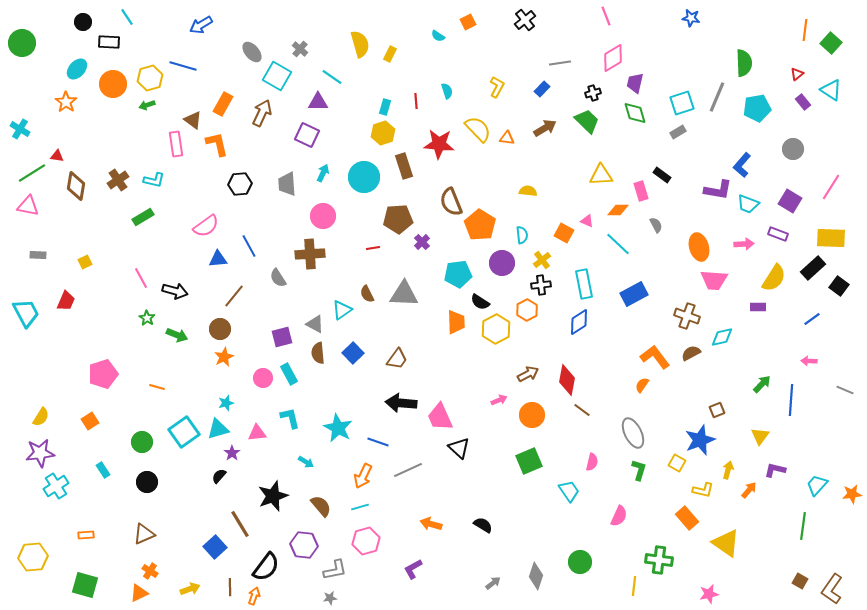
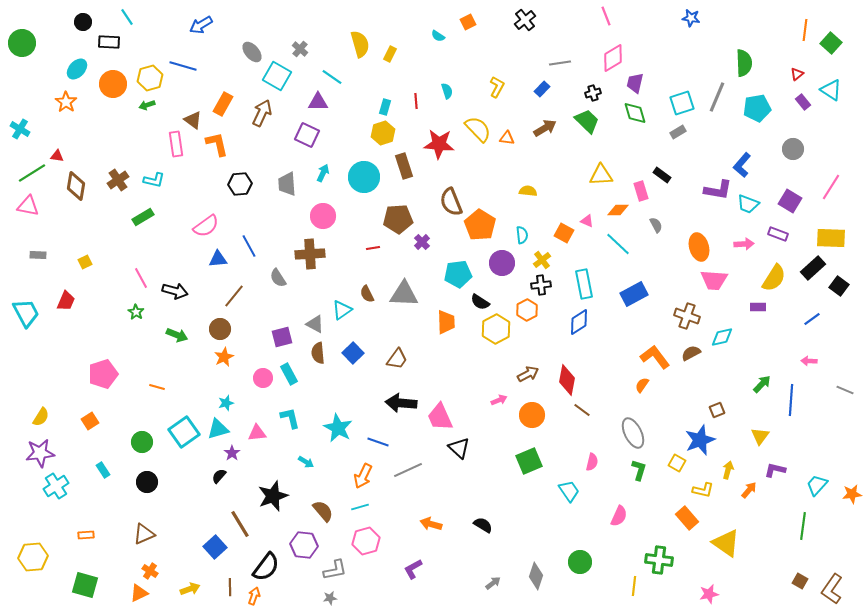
green star at (147, 318): moved 11 px left, 6 px up
orange trapezoid at (456, 322): moved 10 px left
brown semicircle at (321, 506): moved 2 px right, 5 px down
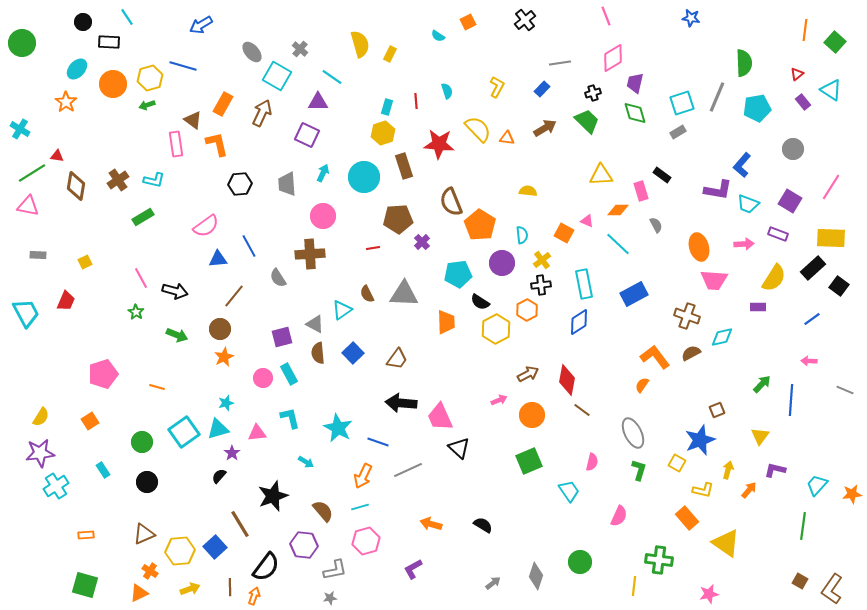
green square at (831, 43): moved 4 px right, 1 px up
cyan rectangle at (385, 107): moved 2 px right
yellow hexagon at (33, 557): moved 147 px right, 6 px up
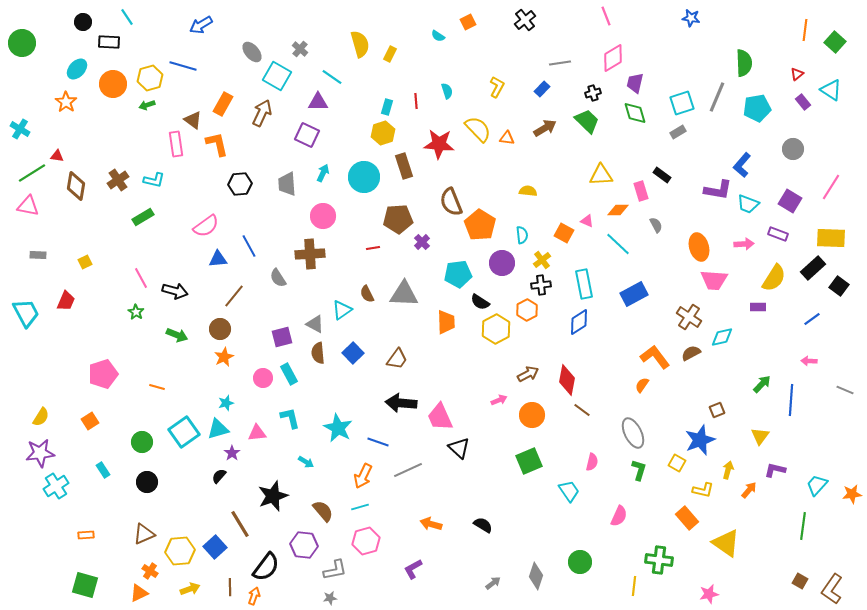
brown cross at (687, 316): moved 2 px right, 1 px down; rotated 15 degrees clockwise
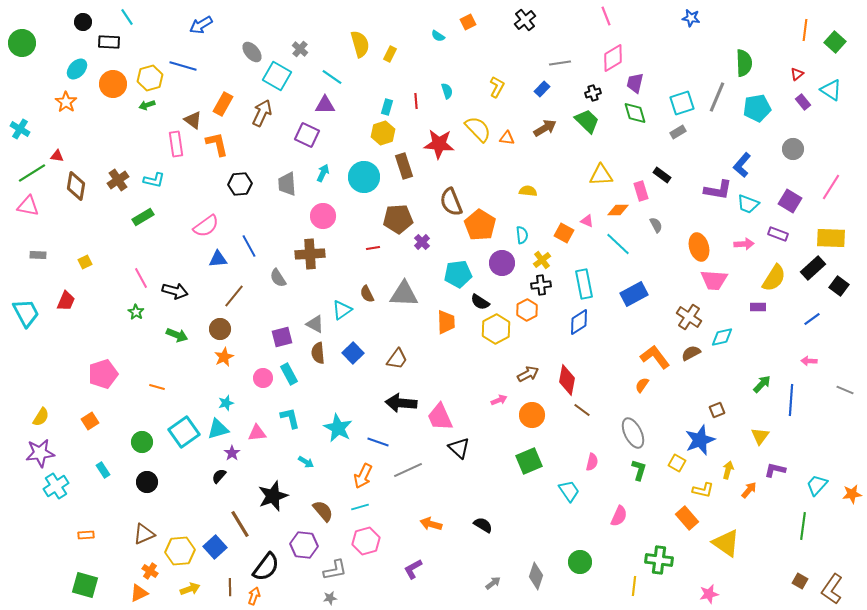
purple triangle at (318, 102): moved 7 px right, 3 px down
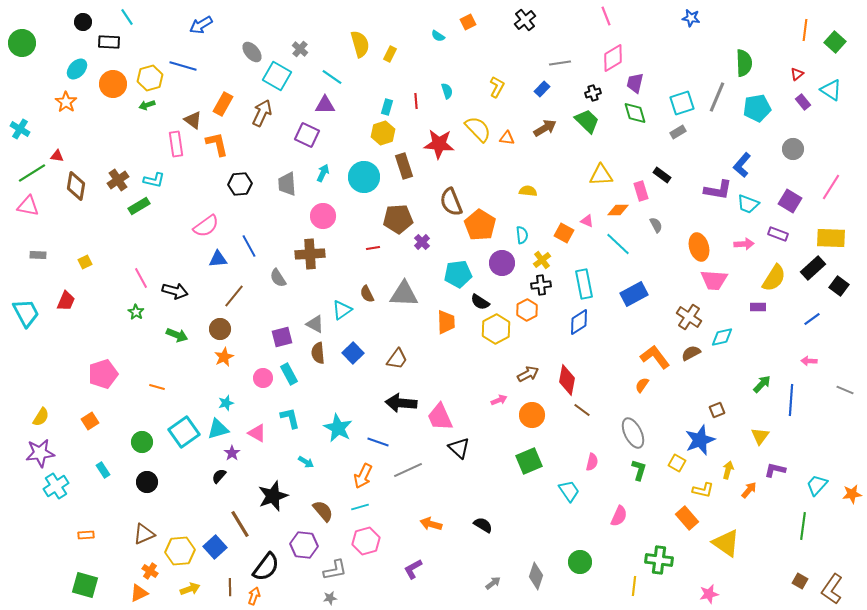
green rectangle at (143, 217): moved 4 px left, 11 px up
pink triangle at (257, 433): rotated 36 degrees clockwise
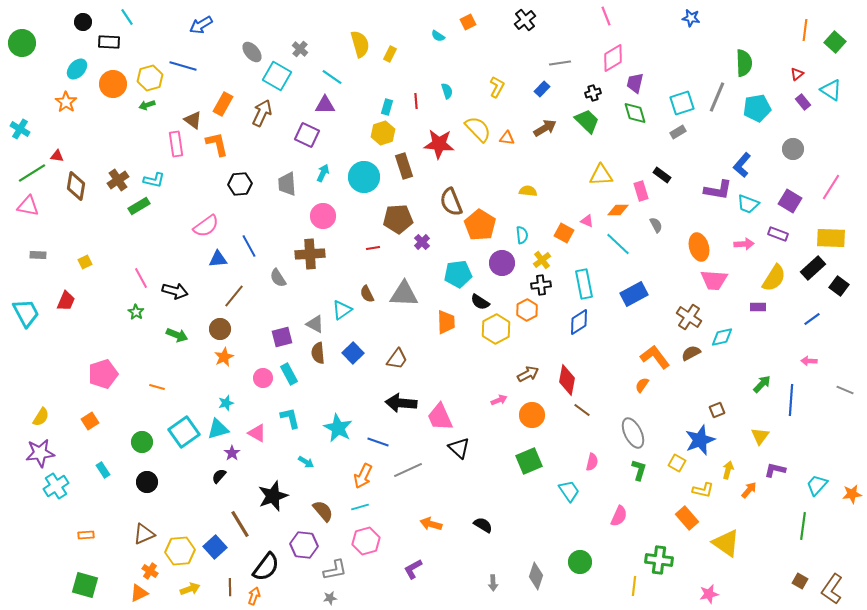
gray arrow at (493, 583): rotated 126 degrees clockwise
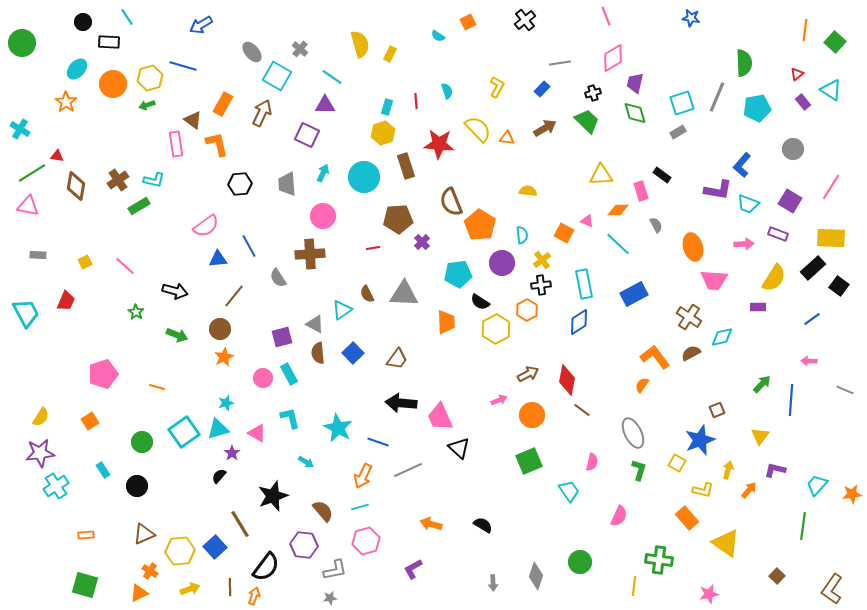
brown rectangle at (404, 166): moved 2 px right
orange ellipse at (699, 247): moved 6 px left
pink line at (141, 278): moved 16 px left, 12 px up; rotated 20 degrees counterclockwise
black circle at (147, 482): moved 10 px left, 4 px down
brown square at (800, 581): moved 23 px left, 5 px up; rotated 14 degrees clockwise
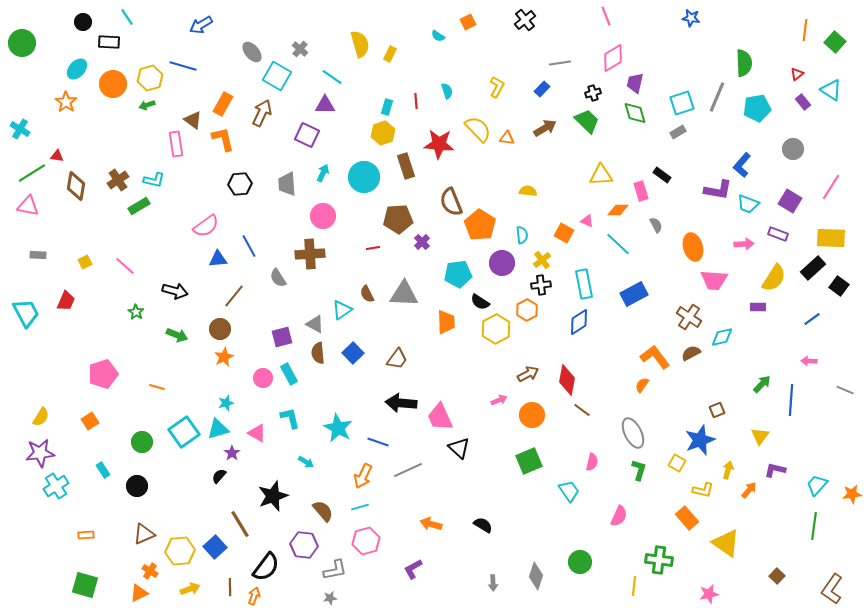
orange L-shape at (217, 144): moved 6 px right, 5 px up
green line at (803, 526): moved 11 px right
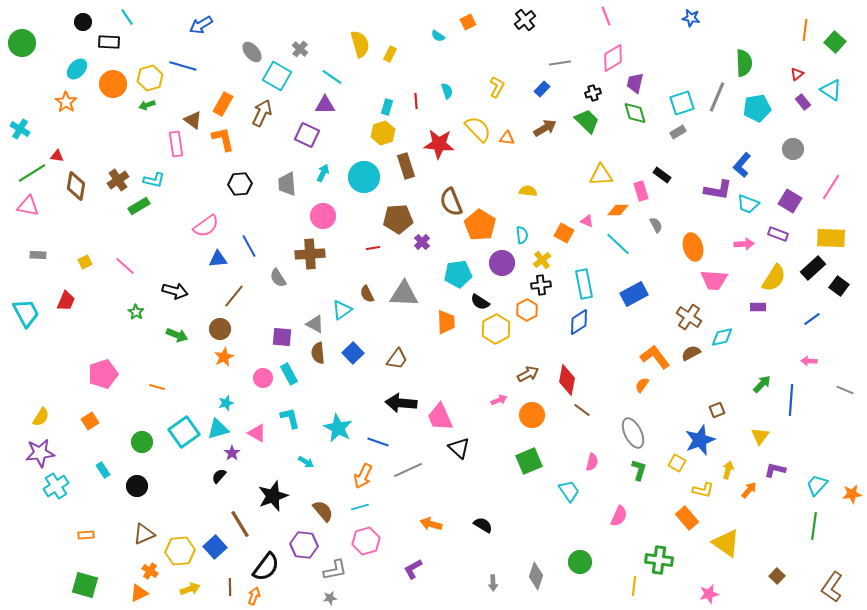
purple square at (282, 337): rotated 20 degrees clockwise
brown L-shape at (832, 589): moved 2 px up
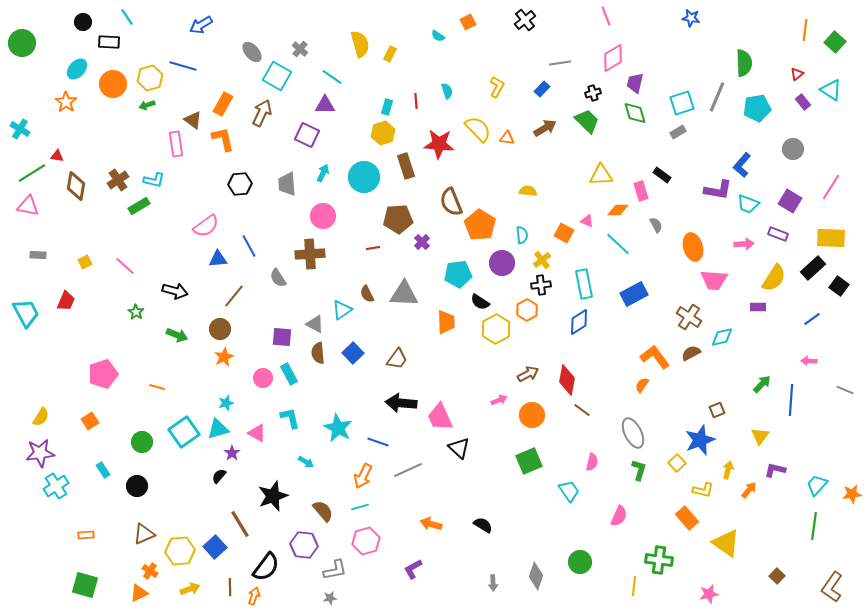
yellow square at (677, 463): rotated 18 degrees clockwise
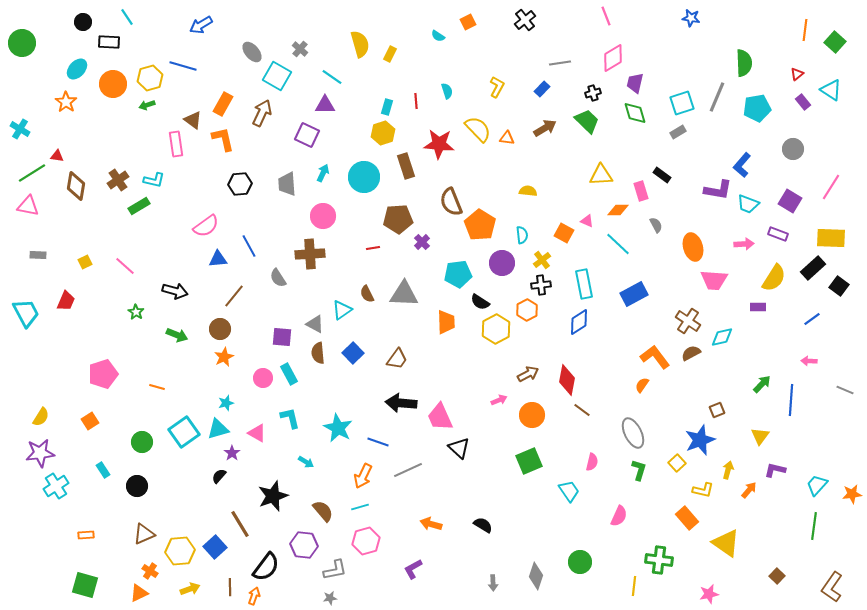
brown cross at (689, 317): moved 1 px left, 4 px down
